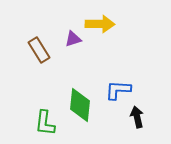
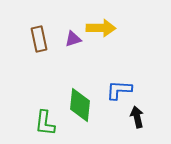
yellow arrow: moved 1 px right, 4 px down
brown rectangle: moved 11 px up; rotated 20 degrees clockwise
blue L-shape: moved 1 px right
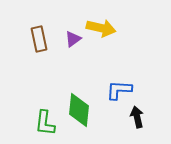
yellow arrow: rotated 12 degrees clockwise
purple triangle: rotated 18 degrees counterclockwise
green diamond: moved 1 px left, 5 px down
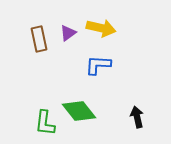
purple triangle: moved 5 px left, 6 px up
blue L-shape: moved 21 px left, 25 px up
green diamond: moved 1 px down; rotated 44 degrees counterclockwise
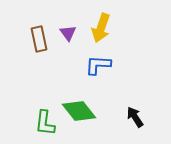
yellow arrow: rotated 96 degrees clockwise
purple triangle: rotated 30 degrees counterclockwise
black arrow: moved 2 px left; rotated 20 degrees counterclockwise
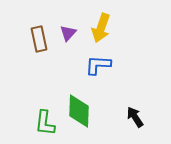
purple triangle: rotated 18 degrees clockwise
green diamond: rotated 40 degrees clockwise
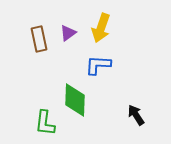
purple triangle: rotated 12 degrees clockwise
green diamond: moved 4 px left, 11 px up
black arrow: moved 1 px right, 2 px up
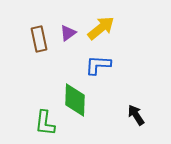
yellow arrow: rotated 148 degrees counterclockwise
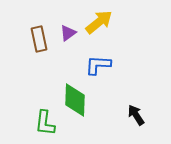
yellow arrow: moved 2 px left, 6 px up
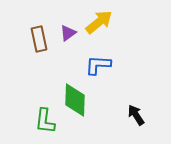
green L-shape: moved 2 px up
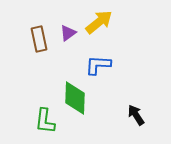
green diamond: moved 2 px up
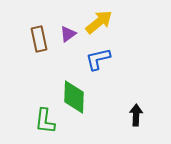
purple triangle: moved 1 px down
blue L-shape: moved 6 px up; rotated 16 degrees counterclockwise
green diamond: moved 1 px left, 1 px up
black arrow: rotated 35 degrees clockwise
